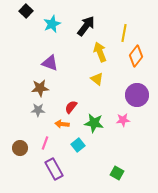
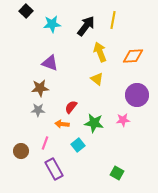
cyan star: rotated 18 degrees clockwise
yellow line: moved 11 px left, 13 px up
orange diamond: moved 3 px left; rotated 50 degrees clockwise
brown circle: moved 1 px right, 3 px down
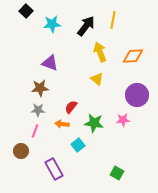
pink line: moved 10 px left, 12 px up
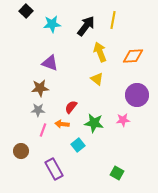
pink line: moved 8 px right, 1 px up
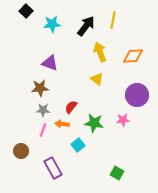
gray star: moved 5 px right
purple rectangle: moved 1 px left, 1 px up
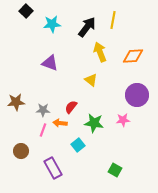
black arrow: moved 1 px right, 1 px down
yellow triangle: moved 6 px left, 1 px down
brown star: moved 24 px left, 14 px down
orange arrow: moved 2 px left, 1 px up
green square: moved 2 px left, 3 px up
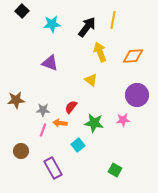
black square: moved 4 px left
brown star: moved 2 px up
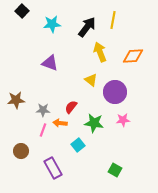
purple circle: moved 22 px left, 3 px up
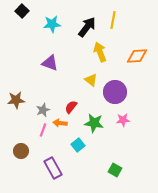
orange diamond: moved 4 px right
gray star: rotated 24 degrees counterclockwise
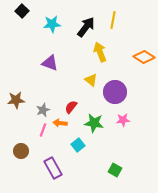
black arrow: moved 1 px left
orange diamond: moved 7 px right, 1 px down; rotated 35 degrees clockwise
